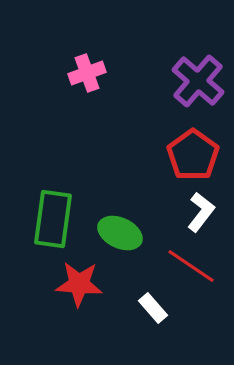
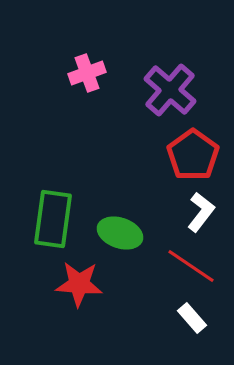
purple cross: moved 28 px left, 9 px down
green ellipse: rotated 6 degrees counterclockwise
white rectangle: moved 39 px right, 10 px down
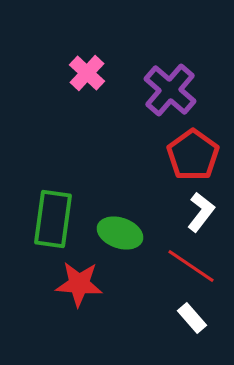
pink cross: rotated 27 degrees counterclockwise
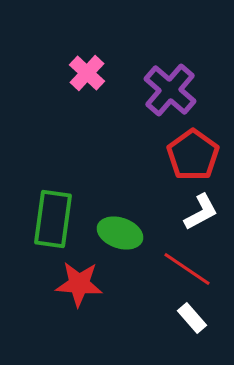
white L-shape: rotated 24 degrees clockwise
red line: moved 4 px left, 3 px down
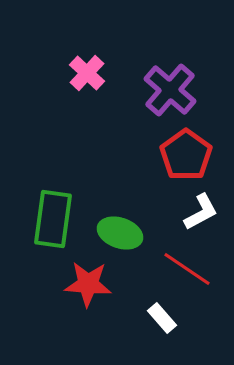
red pentagon: moved 7 px left
red star: moved 9 px right
white rectangle: moved 30 px left
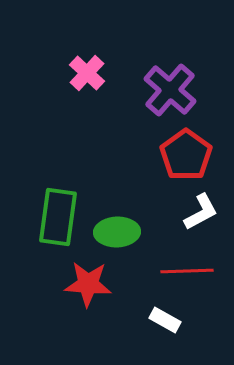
green rectangle: moved 5 px right, 2 px up
green ellipse: moved 3 px left, 1 px up; rotated 21 degrees counterclockwise
red line: moved 2 px down; rotated 36 degrees counterclockwise
white rectangle: moved 3 px right, 2 px down; rotated 20 degrees counterclockwise
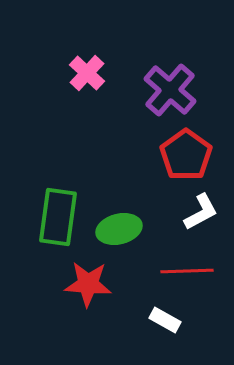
green ellipse: moved 2 px right, 3 px up; rotated 12 degrees counterclockwise
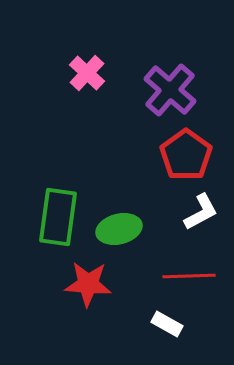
red line: moved 2 px right, 5 px down
white rectangle: moved 2 px right, 4 px down
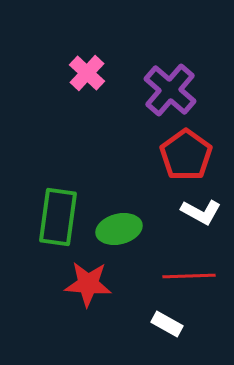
white L-shape: rotated 57 degrees clockwise
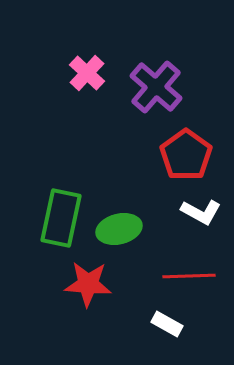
purple cross: moved 14 px left, 3 px up
green rectangle: moved 3 px right, 1 px down; rotated 4 degrees clockwise
